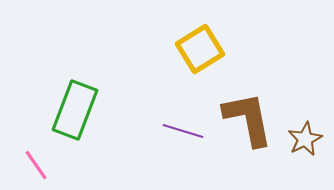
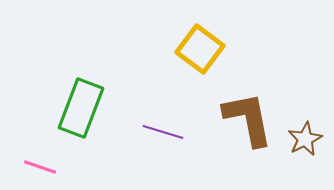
yellow square: rotated 21 degrees counterclockwise
green rectangle: moved 6 px right, 2 px up
purple line: moved 20 px left, 1 px down
pink line: moved 4 px right, 2 px down; rotated 36 degrees counterclockwise
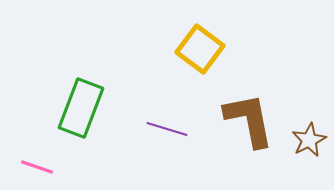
brown L-shape: moved 1 px right, 1 px down
purple line: moved 4 px right, 3 px up
brown star: moved 4 px right, 1 px down
pink line: moved 3 px left
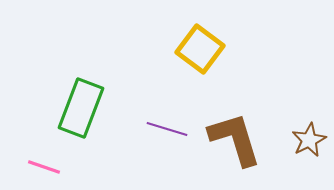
brown L-shape: moved 14 px left, 19 px down; rotated 6 degrees counterclockwise
pink line: moved 7 px right
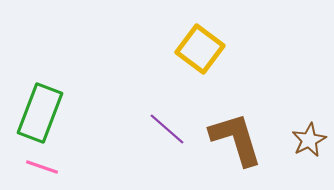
green rectangle: moved 41 px left, 5 px down
purple line: rotated 24 degrees clockwise
brown L-shape: moved 1 px right
pink line: moved 2 px left
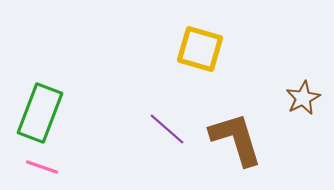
yellow square: rotated 21 degrees counterclockwise
brown star: moved 6 px left, 42 px up
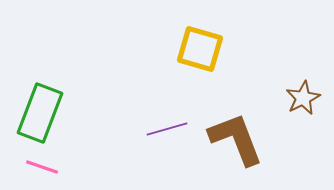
purple line: rotated 57 degrees counterclockwise
brown L-shape: rotated 4 degrees counterclockwise
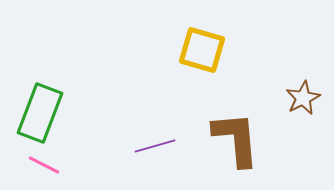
yellow square: moved 2 px right, 1 px down
purple line: moved 12 px left, 17 px down
brown L-shape: rotated 16 degrees clockwise
pink line: moved 2 px right, 2 px up; rotated 8 degrees clockwise
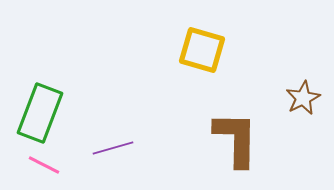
brown L-shape: rotated 6 degrees clockwise
purple line: moved 42 px left, 2 px down
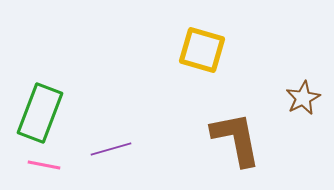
brown L-shape: rotated 12 degrees counterclockwise
purple line: moved 2 px left, 1 px down
pink line: rotated 16 degrees counterclockwise
